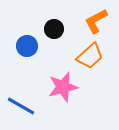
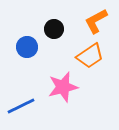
blue circle: moved 1 px down
orange trapezoid: rotated 8 degrees clockwise
blue line: rotated 56 degrees counterclockwise
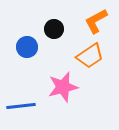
blue line: rotated 20 degrees clockwise
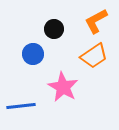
blue circle: moved 6 px right, 7 px down
orange trapezoid: moved 4 px right
pink star: rotated 28 degrees counterclockwise
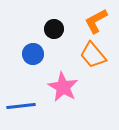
orange trapezoid: moved 1 px left, 1 px up; rotated 84 degrees clockwise
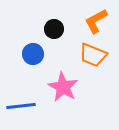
orange trapezoid: rotated 28 degrees counterclockwise
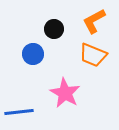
orange L-shape: moved 2 px left
pink star: moved 2 px right, 6 px down
blue line: moved 2 px left, 6 px down
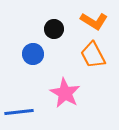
orange L-shape: rotated 120 degrees counterclockwise
orange trapezoid: rotated 40 degrees clockwise
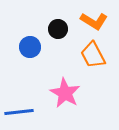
black circle: moved 4 px right
blue circle: moved 3 px left, 7 px up
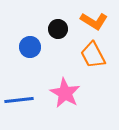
blue line: moved 12 px up
